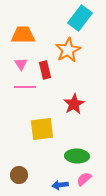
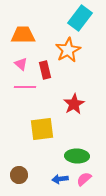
pink triangle: rotated 16 degrees counterclockwise
blue arrow: moved 6 px up
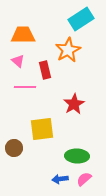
cyan rectangle: moved 1 px right, 1 px down; rotated 20 degrees clockwise
pink triangle: moved 3 px left, 3 px up
brown circle: moved 5 px left, 27 px up
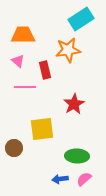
orange star: rotated 20 degrees clockwise
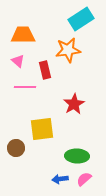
brown circle: moved 2 px right
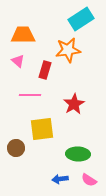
red rectangle: rotated 30 degrees clockwise
pink line: moved 5 px right, 8 px down
green ellipse: moved 1 px right, 2 px up
pink semicircle: moved 5 px right, 1 px down; rotated 105 degrees counterclockwise
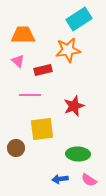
cyan rectangle: moved 2 px left
red rectangle: moved 2 px left; rotated 60 degrees clockwise
red star: moved 2 px down; rotated 10 degrees clockwise
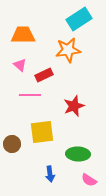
pink triangle: moved 2 px right, 4 px down
red rectangle: moved 1 px right, 5 px down; rotated 12 degrees counterclockwise
yellow square: moved 3 px down
brown circle: moved 4 px left, 4 px up
blue arrow: moved 10 px left, 5 px up; rotated 91 degrees counterclockwise
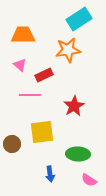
red star: rotated 10 degrees counterclockwise
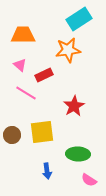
pink line: moved 4 px left, 2 px up; rotated 30 degrees clockwise
brown circle: moved 9 px up
blue arrow: moved 3 px left, 3 px up
